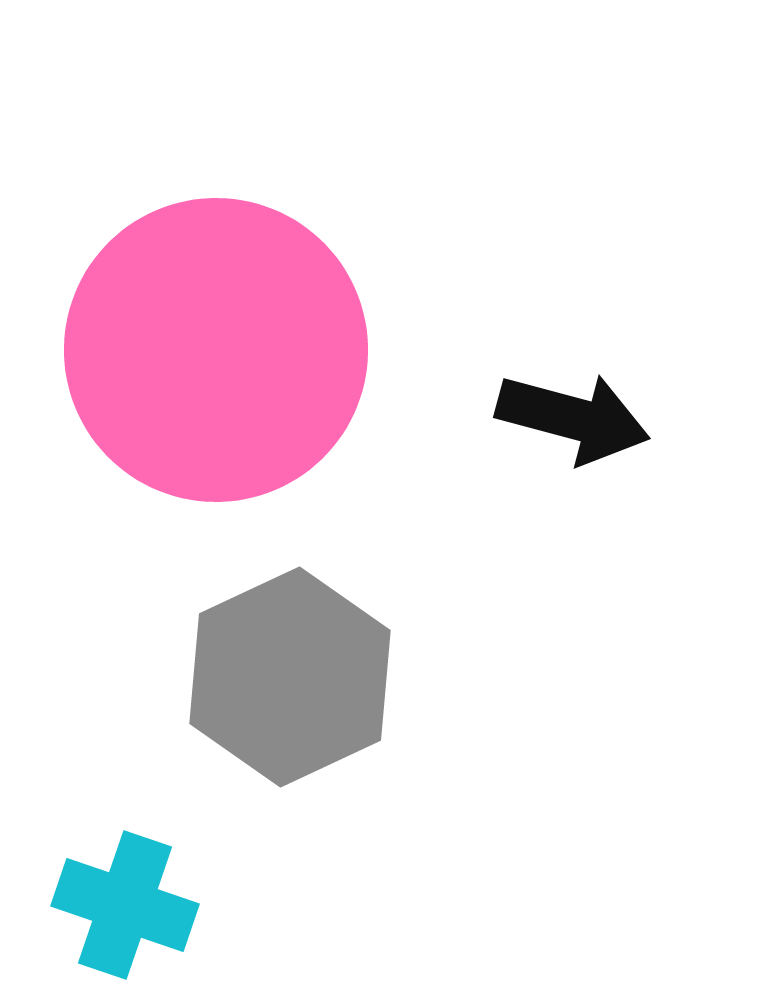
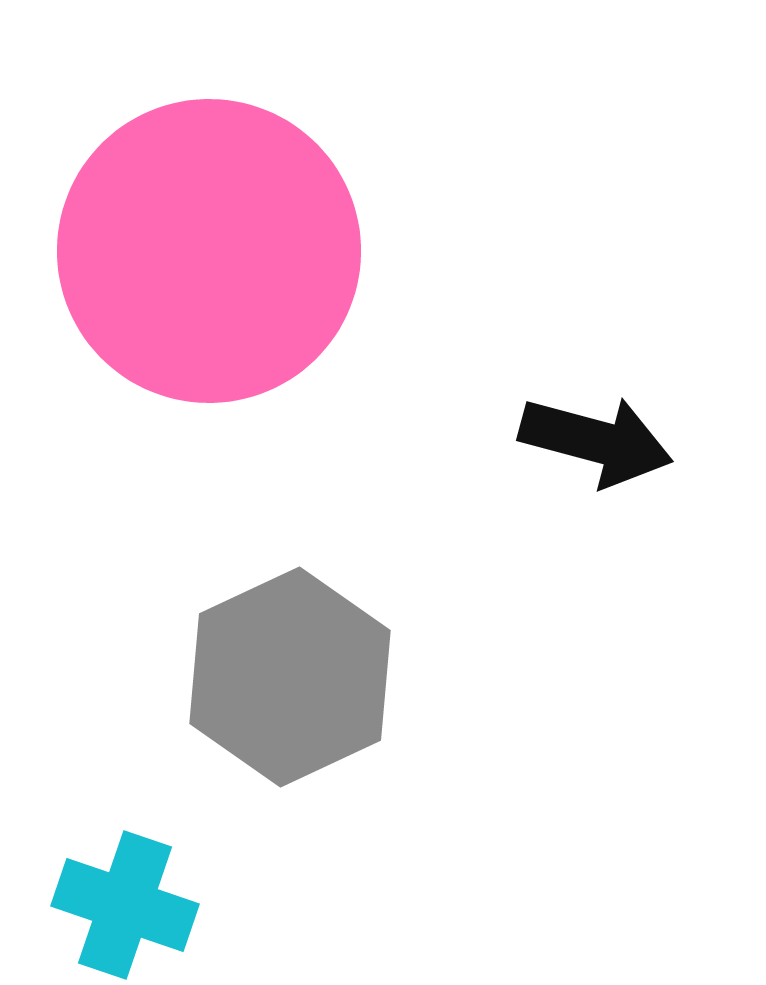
pink circle: moved 7 px left, 99 px up
black arrow: moved 23 px right, 23 px down
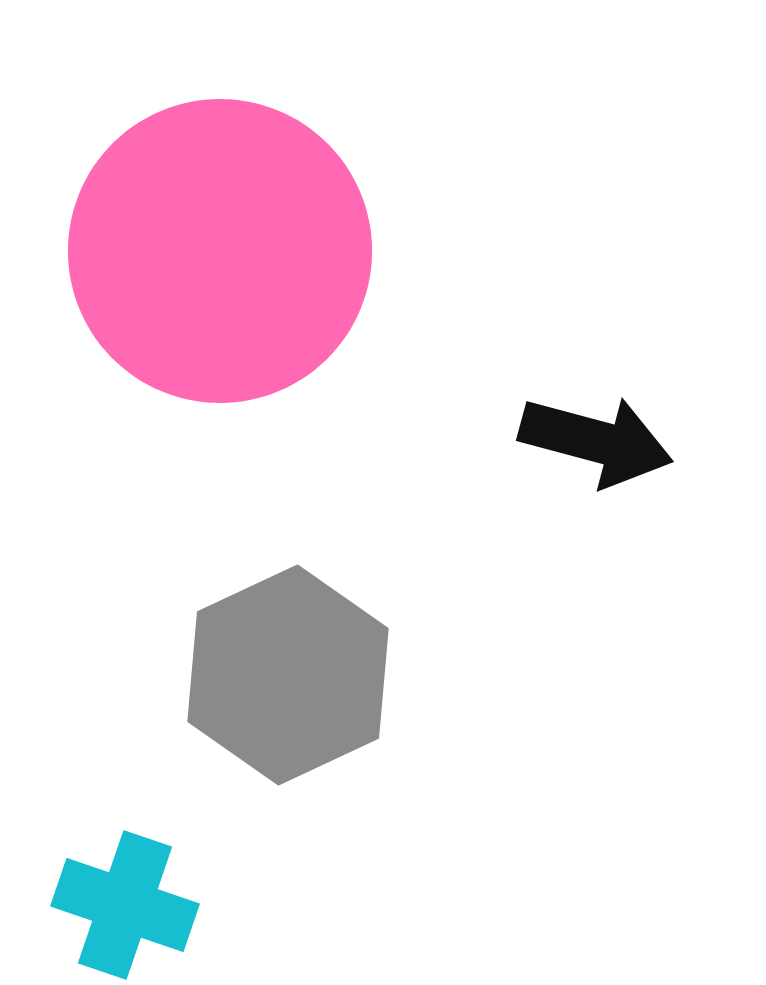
pink circle: moved 11 px right
gray hexagon: moved 2 px left, 2 px up
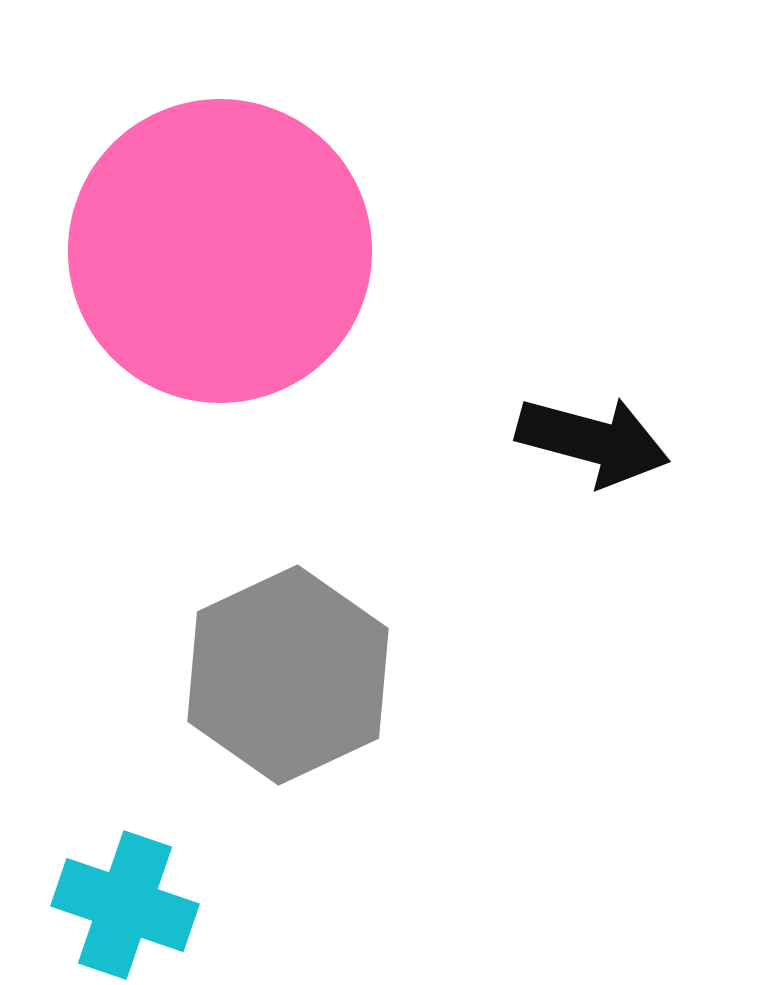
black arrow: moved 3 px left
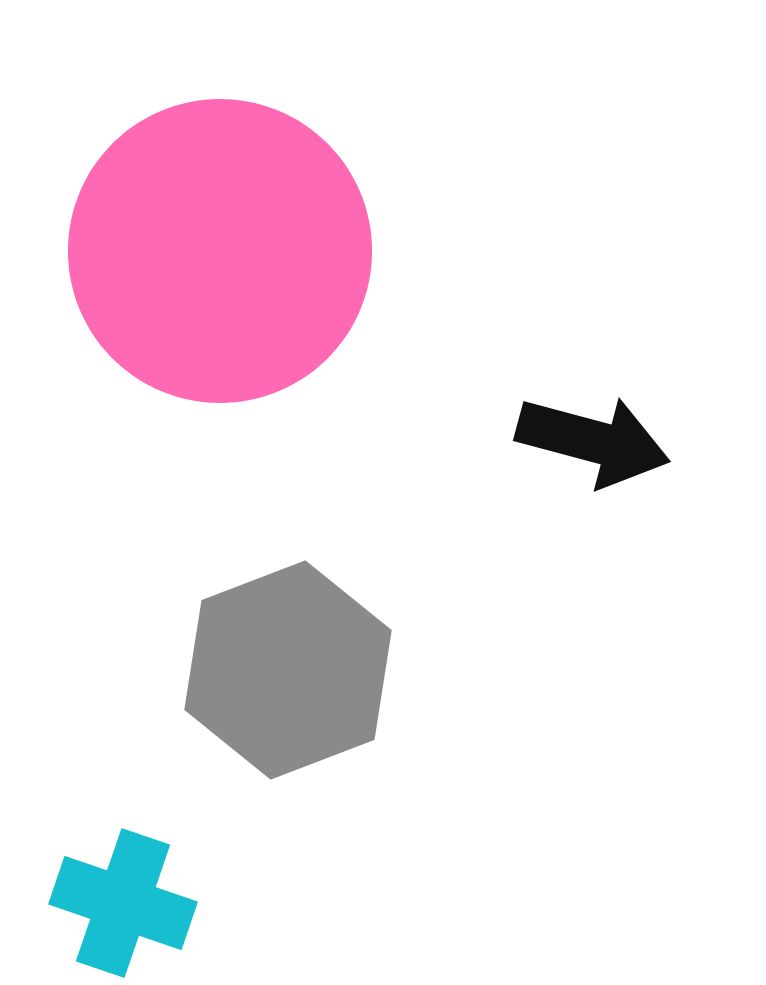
gray hexagon: moved 5 px up; rotated 4 degrees clockwise
cyan cross: moved 2 px left, 2 px up
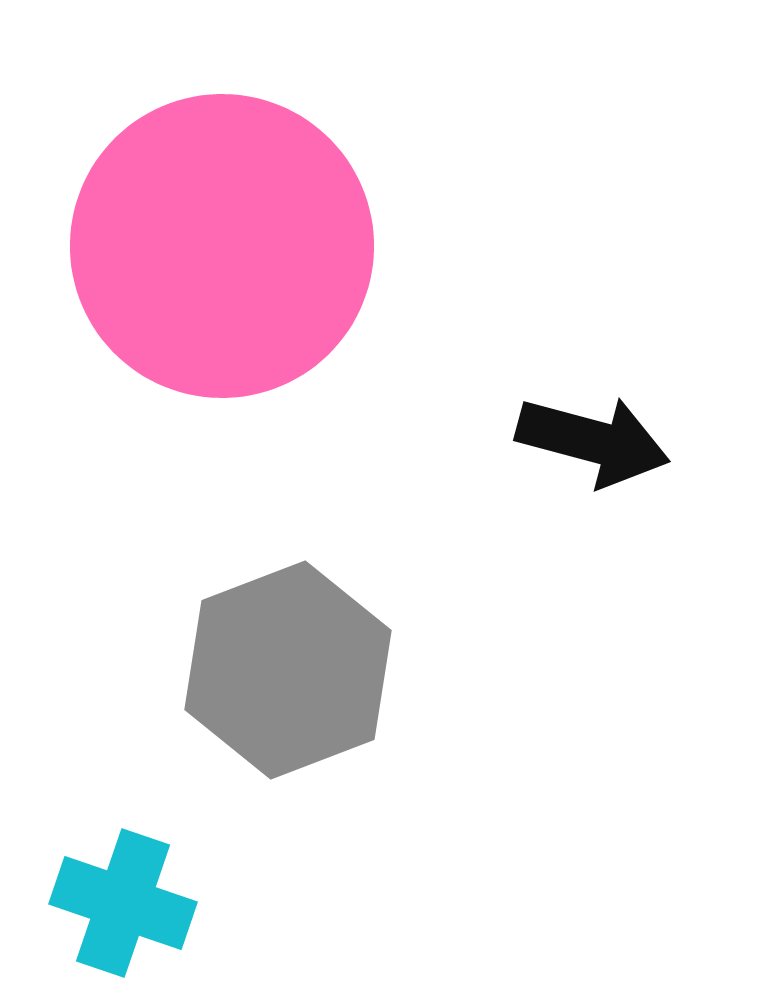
pink circle: moved 2 px right, 5 px up
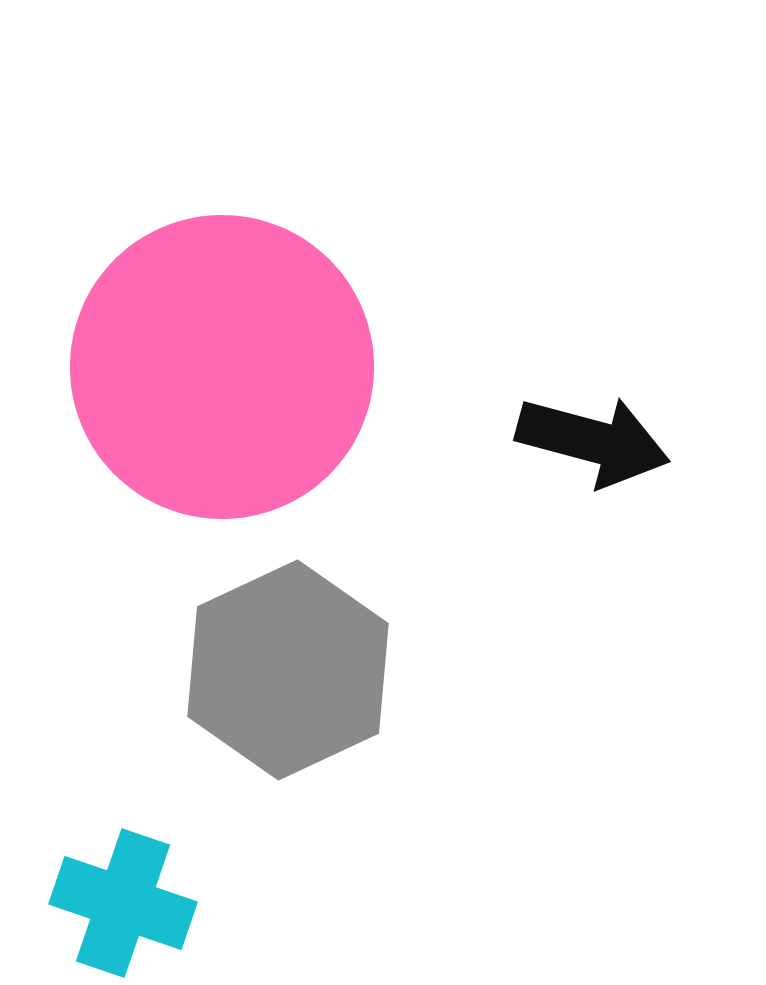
pink circle: moved 121 px down
gray hexagon: rotated 4 degrees counterclockwise
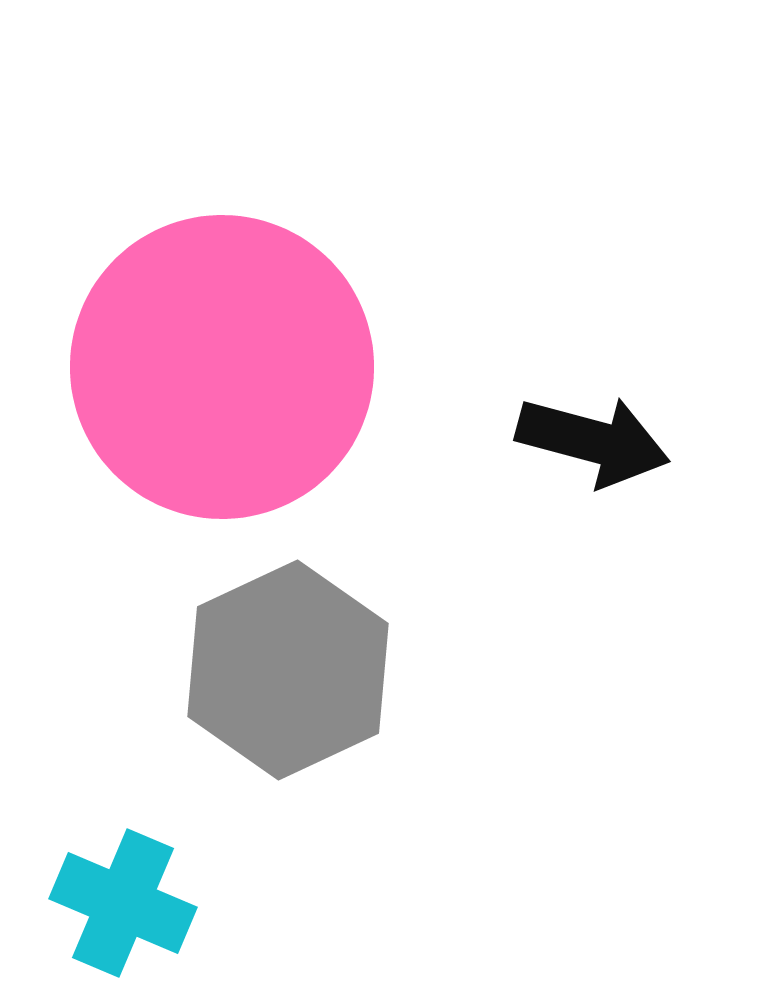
cyan cross: rotated 4 degrees clockwise
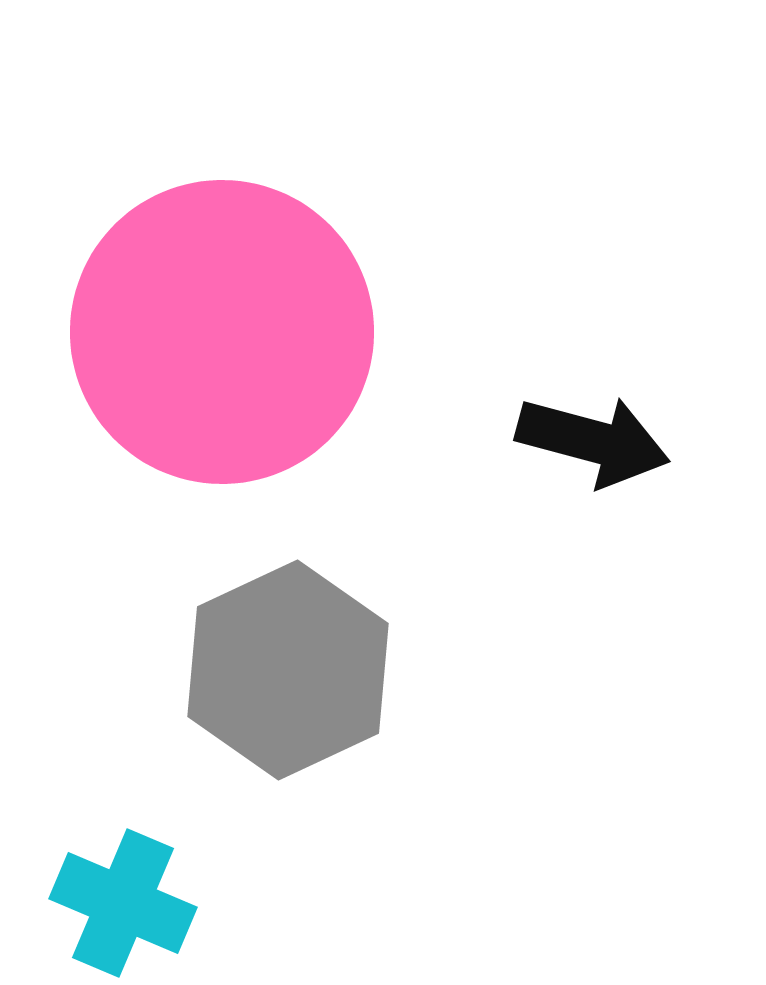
pink circle: moved 35 px up
